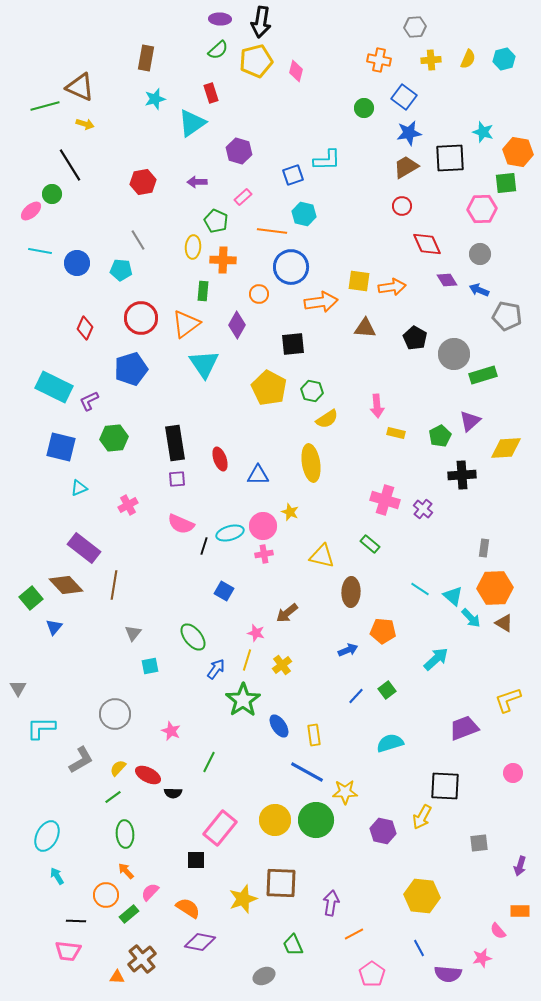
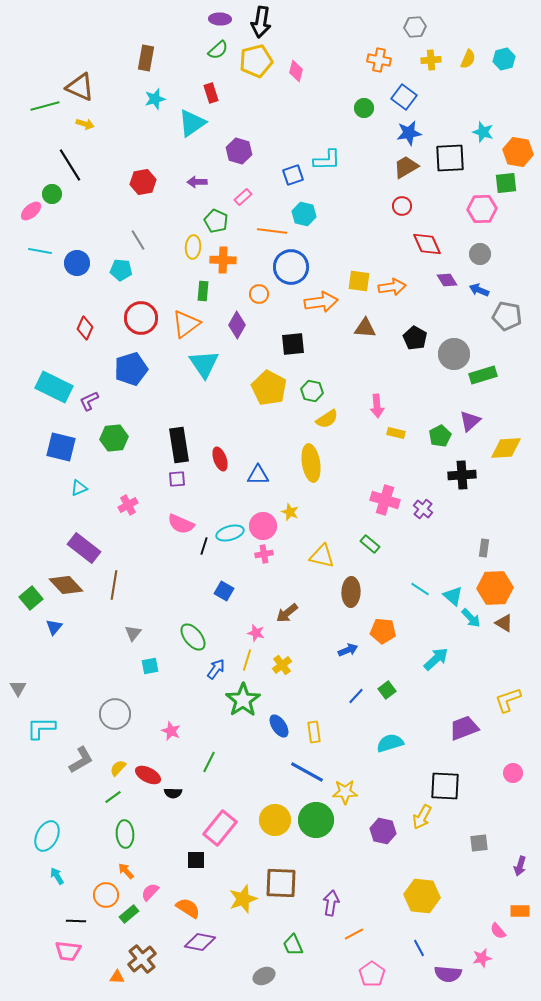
black rectangle at (175, 443): moved 4 px right, 2 px down
yellow rectangle at (314, 735): moved 3 px up
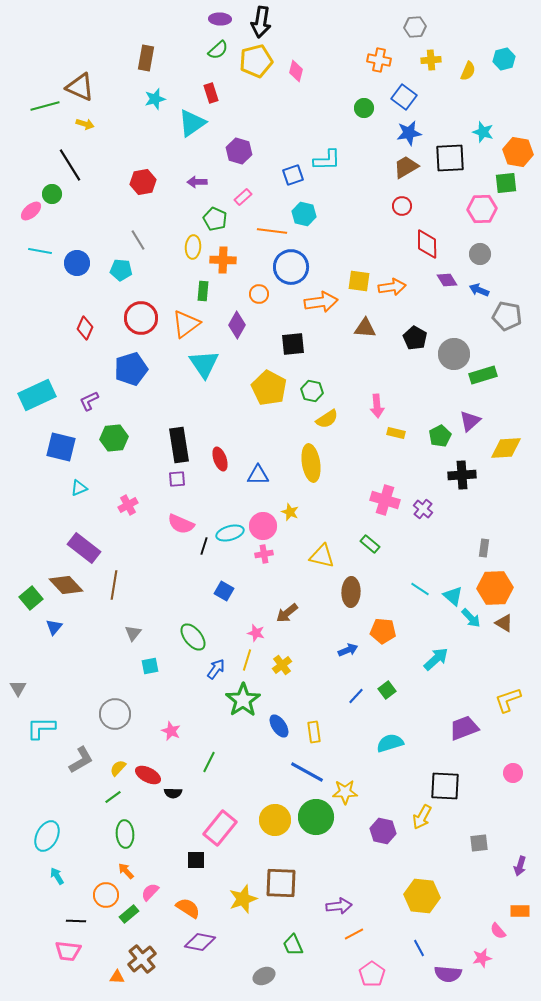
yellow semicircle at (468, 59): moved 12 px down
green pentagon at (216, 221): moved 1 px left, 2 px up
red diamond at (427, 244): rotated 24 degrees clockwise
cyan rectangle at (54, 387): moved 17 px left, 8 px down; rotated 51 degrees counterclockwise
green circle at (316, 820): moved 3 px up
purple arrow at (331, 903): moved 8 px right, 3 px down; rotated 75 degrees clockwise
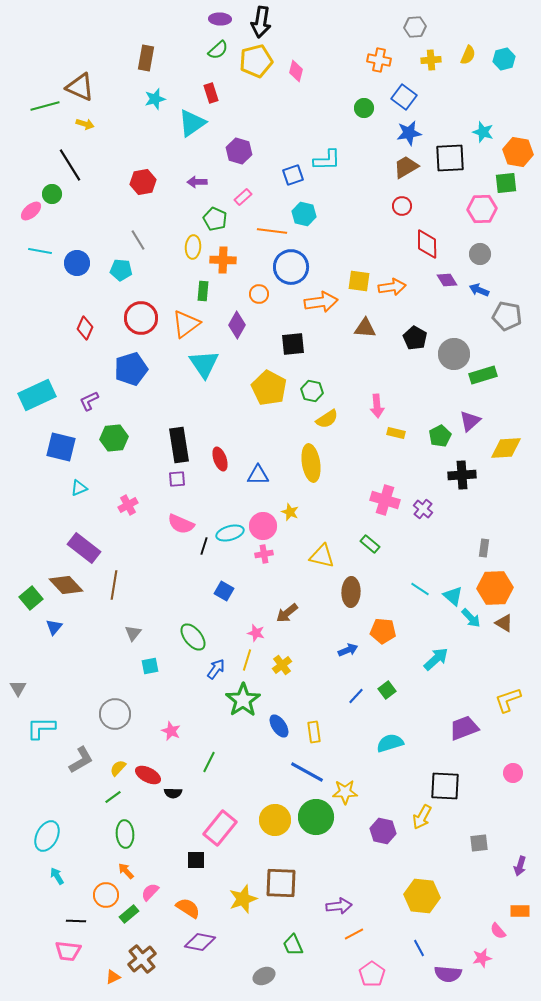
yellow semicircle at (468, 71): moved 16 px up
orange triangle at (117, 977): moved 4 px left; rotated 28 degrees counterclockwise
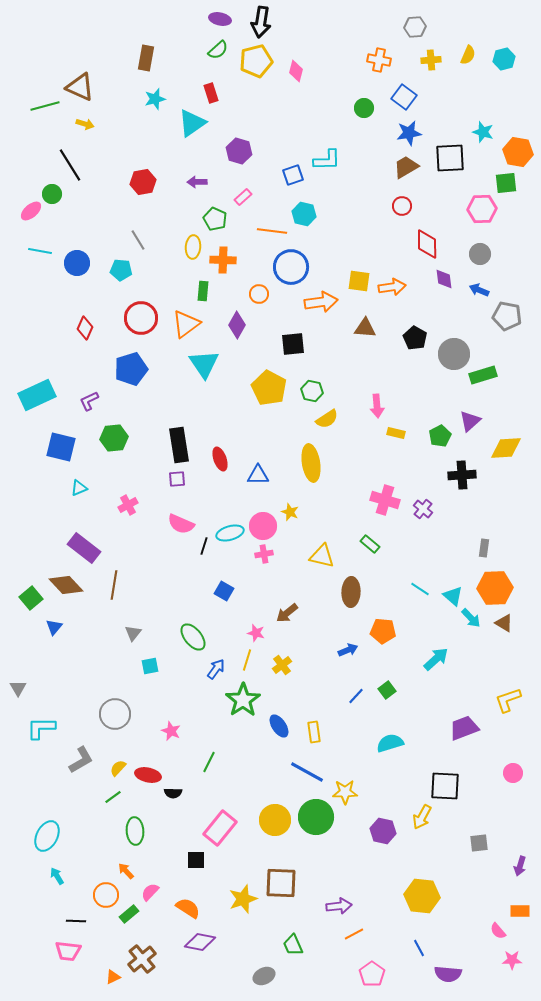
purple ellipse at (220, 19): rotated 10 degrees clockwise
purple diamond at (447, 280): moved 3 px left, 1 px up; rotated 25 degrees clockwise
red ellipse at (148, 775): rotated 15 degrees counterclockwise
green ellipse at (125, 834): moved 10 px right, 3 px up
pink star at (482, 958): moved 30 px right, 2 px down; rotated 12 degrees clockwise
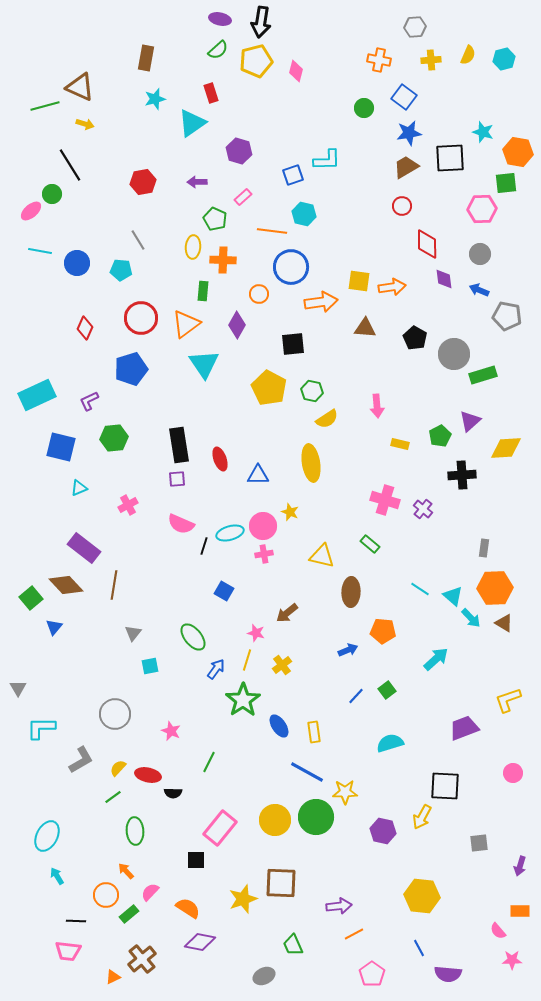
yellow rectangle at (396, 433): moved 4 px right, 11 px down
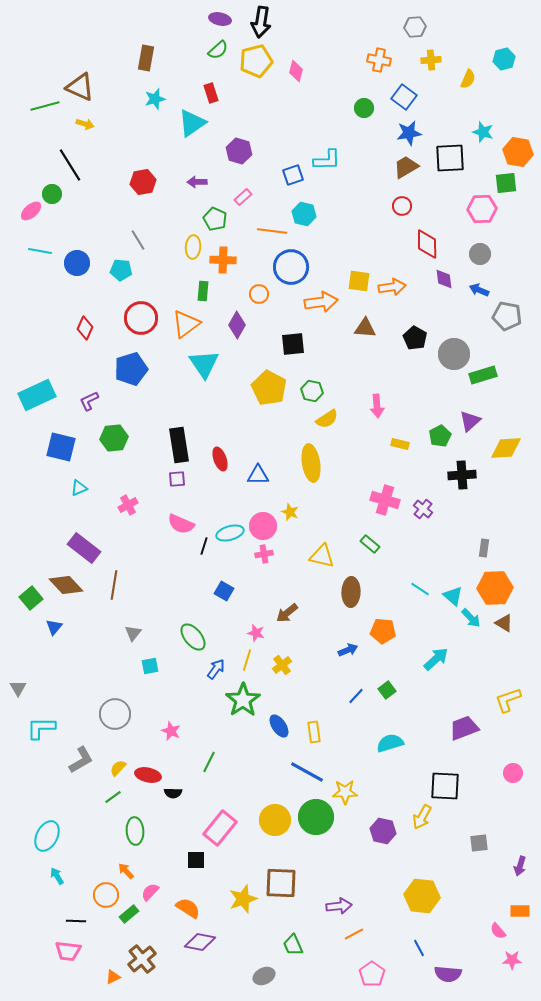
yellow semicircle at (468, 55): moved 24 px down
